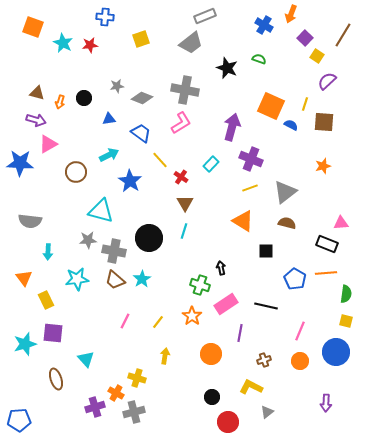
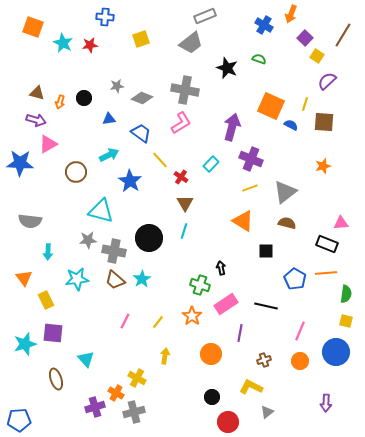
yellow cross at (137, 378): rotated 12 degrees clockwise
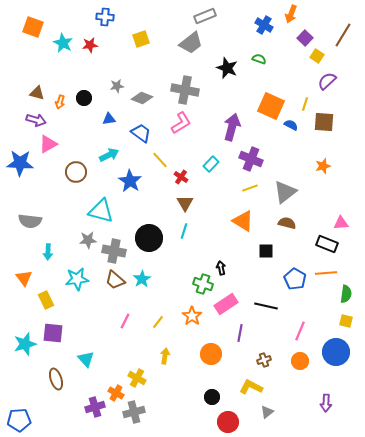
green cross at (200, 285): moved 3 px right, 1 px up
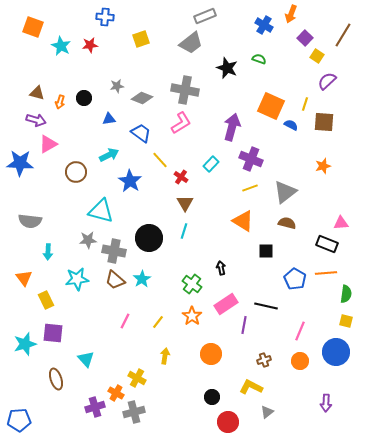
cyan star at (63, 43): moved 2 px left, 3 px down
green cross at (203, 284): moved 11 px left; rotated 18 degrees clockwise
purple line at (240, 333): moved 4 px right, 8 px up
